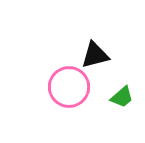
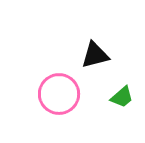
pink circle: moved 10 px left, 7 px down
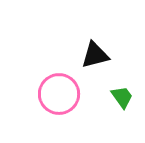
green trapezoid: rotated 85 degrees counterclockwise
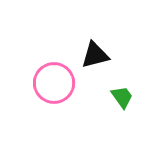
pink circle: moved 5 px left, 11 px up
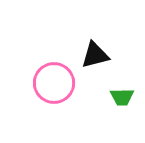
green trapezoid: rotated 125 degrees clockwise
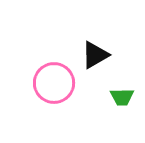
black triangle: rotated 16 degrees counterclockwise
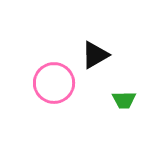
green trapezoid: moved 2 px right, 3 px down
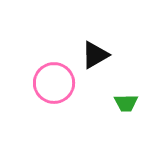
green trapezoid: moved 2 px right, 3 px down
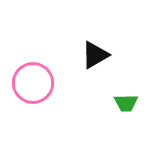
pink circle: moved 21 px left
